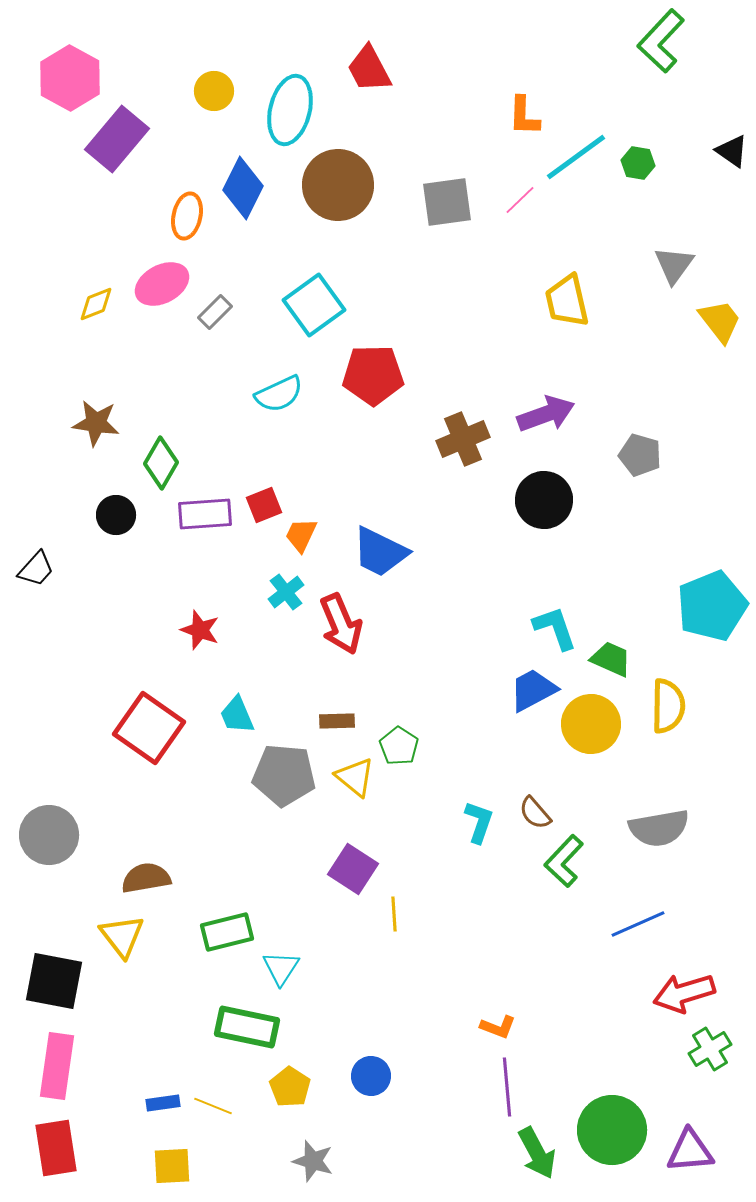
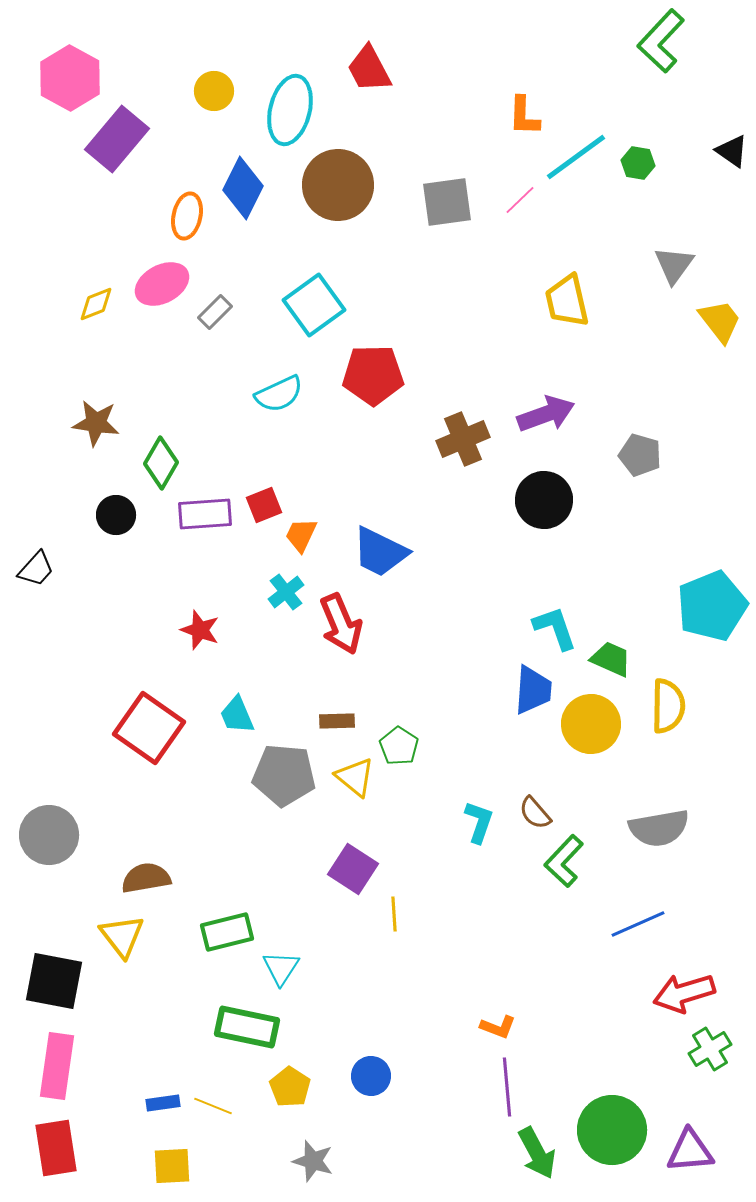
blue trapezoid at (533, 690): rotated 122 degrees clockwise
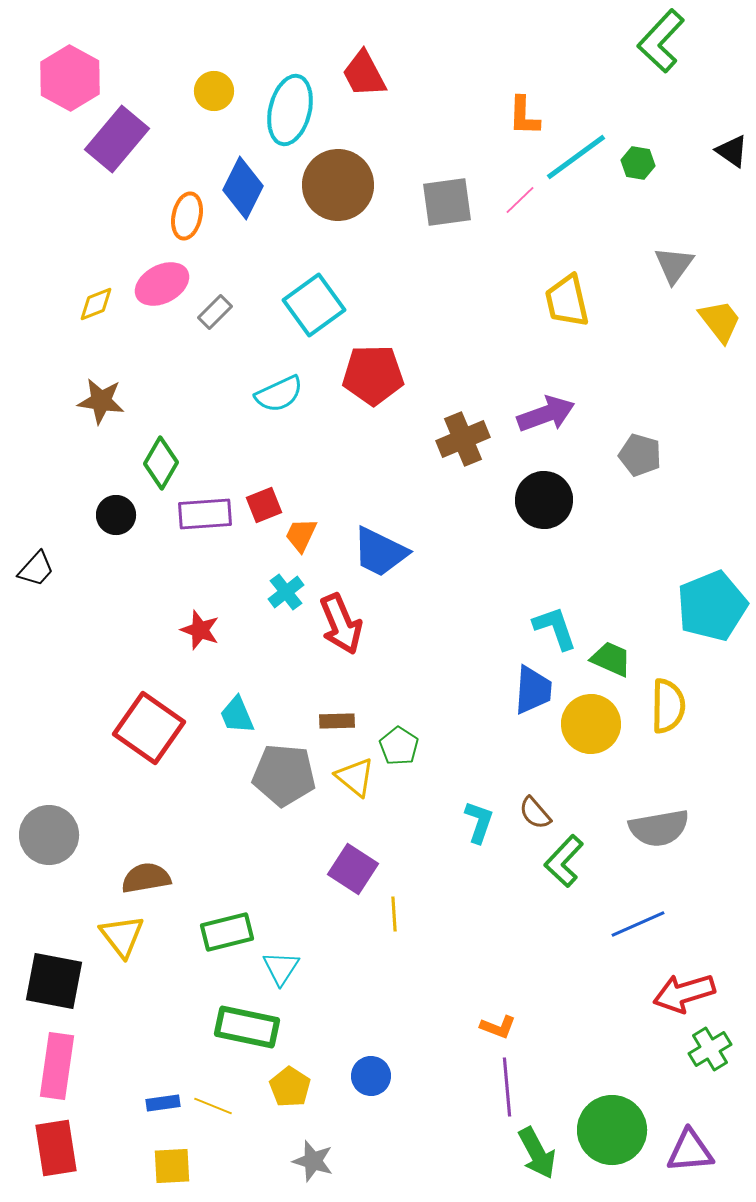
red trapezoid at (369, 69): moved 5 px left, 5 px down
brown star at (96, 423): moved 5 px right, 22 px up
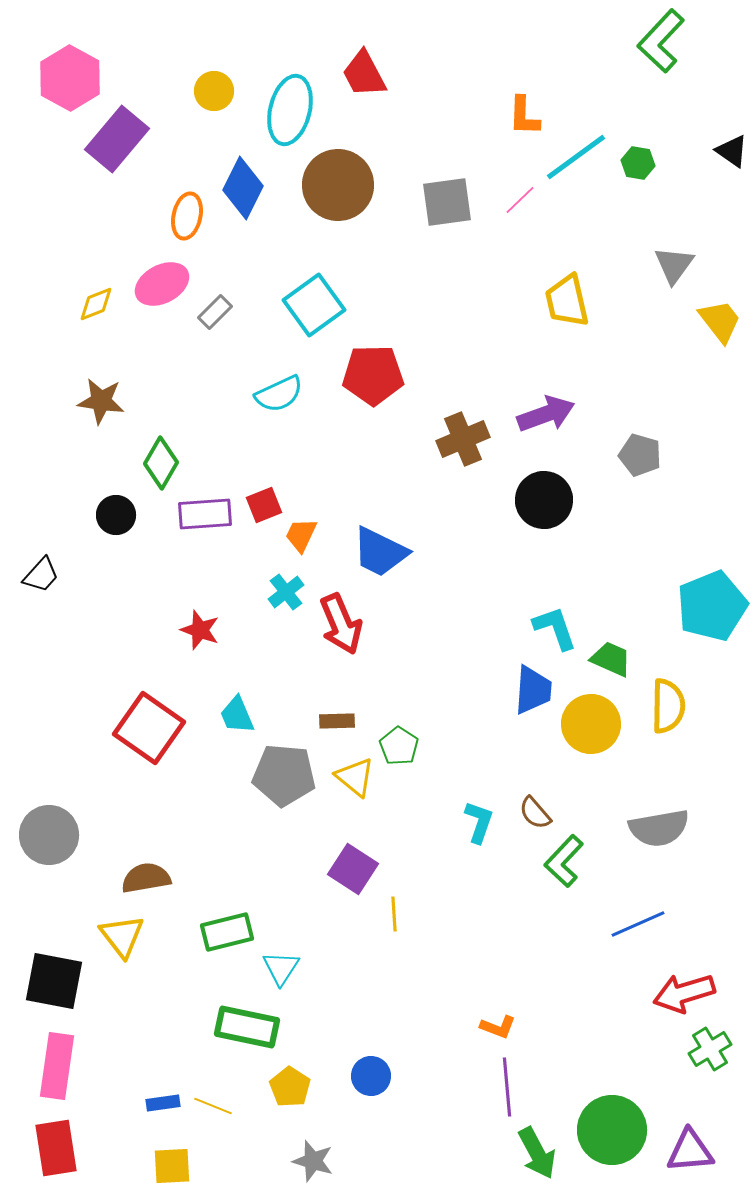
black trapezoid at (36, 569): moved 5 px right, 6 px down
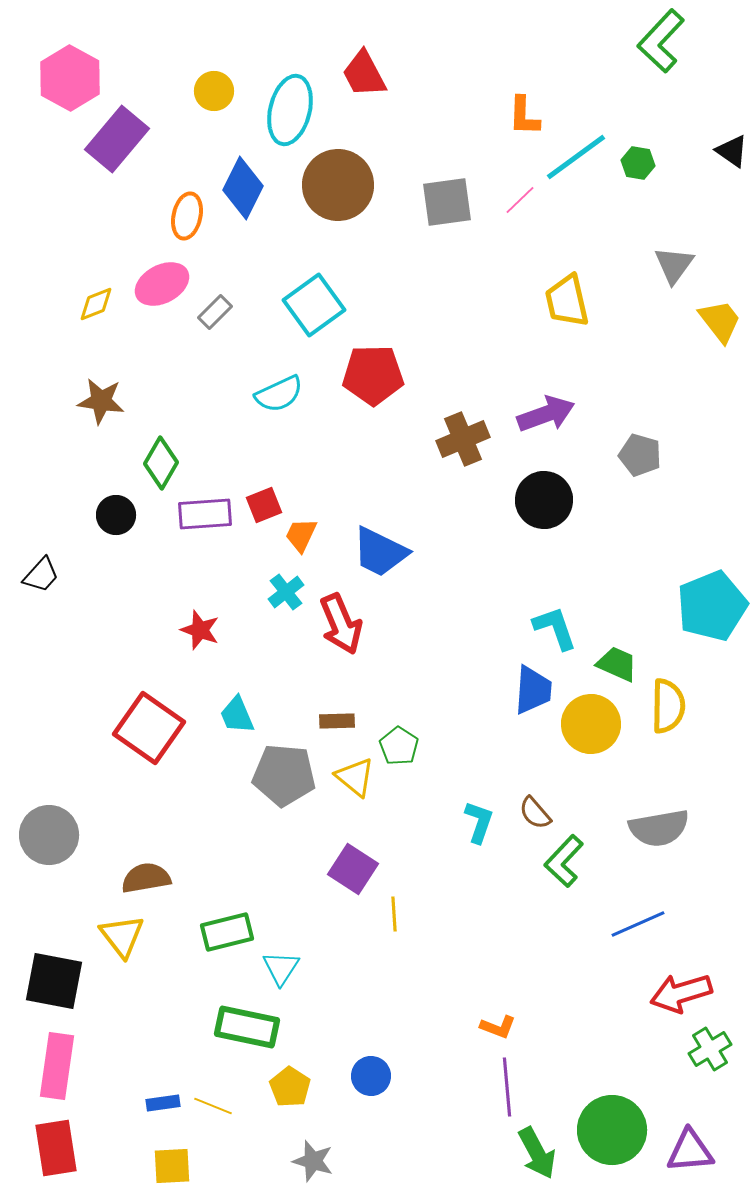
green trapezoid at (611, 659): moved 6 px right, 5 px down
red arrow at (684, 993): moved 3 px left
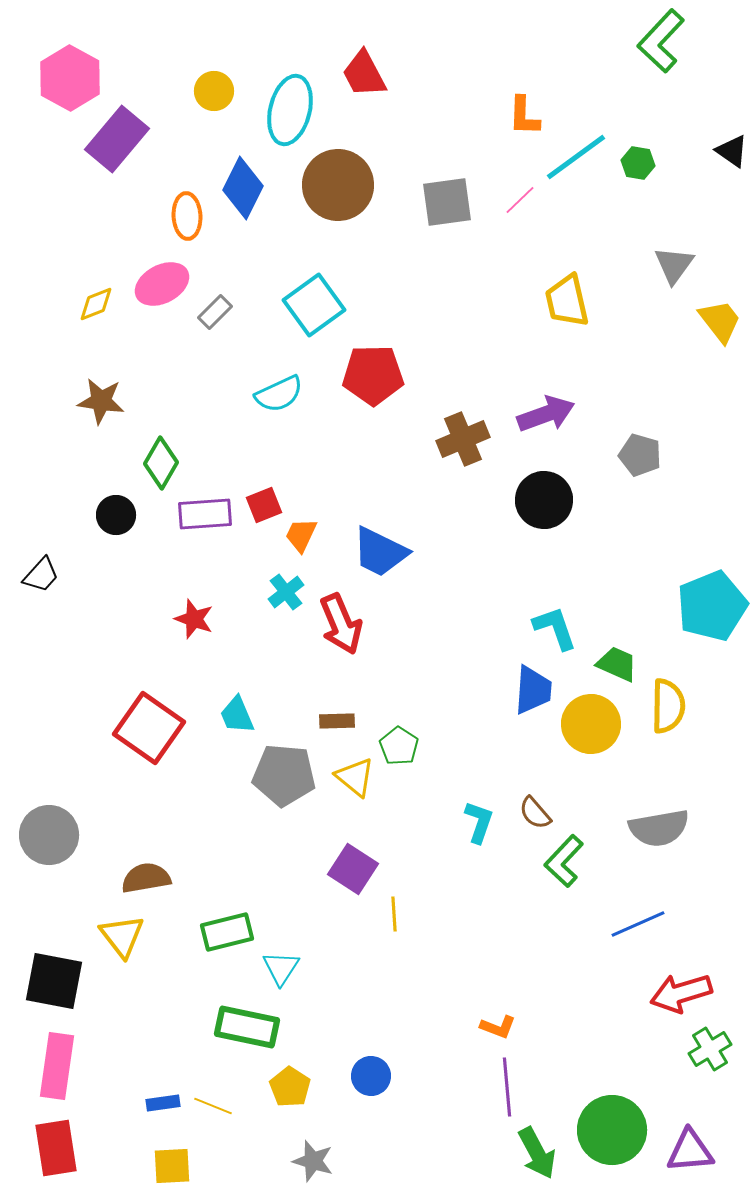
orange ellipse at (187, 216): rotated 15 degrees counterclockwise
red star at (200, 630): moved 6 px left, 11 px up
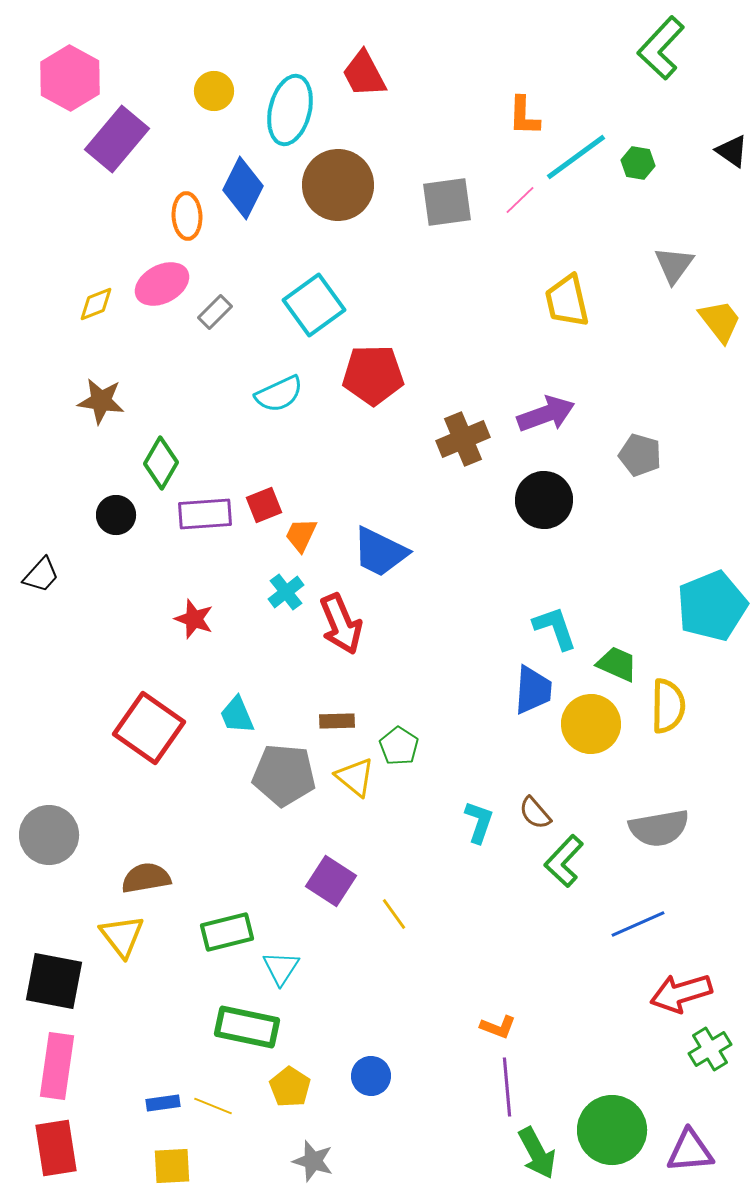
green L-shape at (661, 41): moved 7 px down
purple square at (353, 869): moved 22 px left, 12 px down
yellow line at (394, 914): rotated 32 degrees counterclockwise
